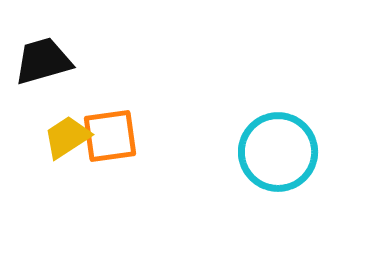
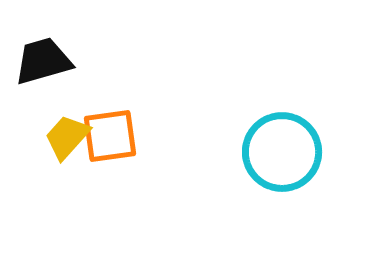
yellow trapezoid: rotated 15 degrees counterclockwise
cyan circle: moved 4 px right
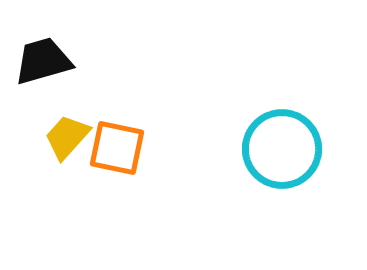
orange square: moved 7 px right, 12 px down; rotated 20 degrees clockwise
cyan circle: moved 3 px up
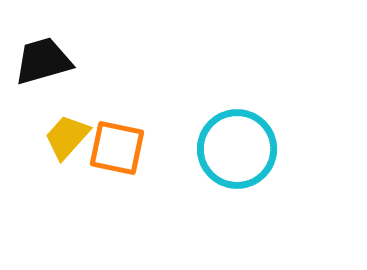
cyan circle: moved 45 px left
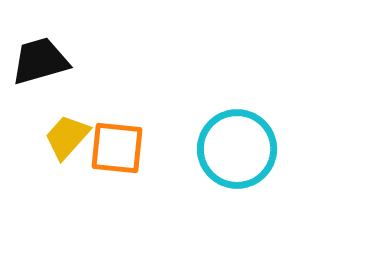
black trapezoid: moved 3 px left
orange square: rotated 6 degrees counterclockwise
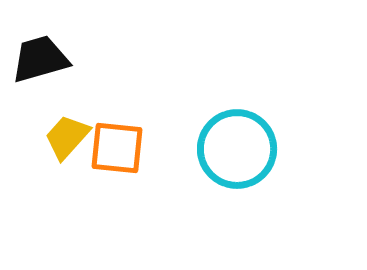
black trapezoid: moved 2 px up
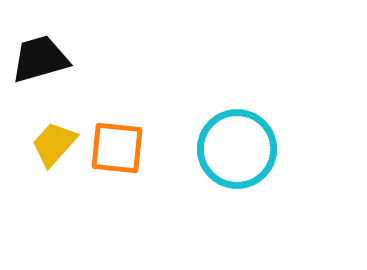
yellow trapezoid: moved 13 px left, 7 px down
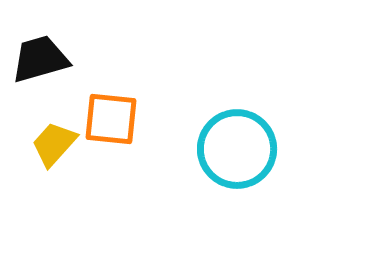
orange square: moved 6 px left, 29 px up
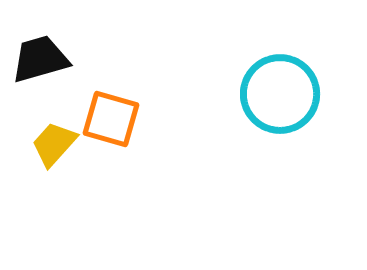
orange square: rotated 10 degrees clockwise
cyan circle: moved 43 px right, 55 px up
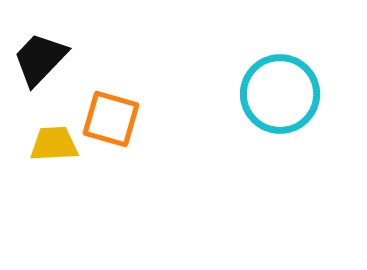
black trapezoid: rotated 30 degrees counterclockwise
yellow trapezoid: rotated 45 degrees clockwise
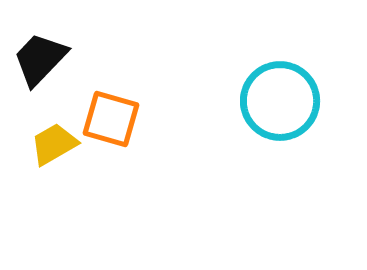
cyan circle: moved 7 px down
yellow trapezoid: rotated 27 degrees counterclockwise
